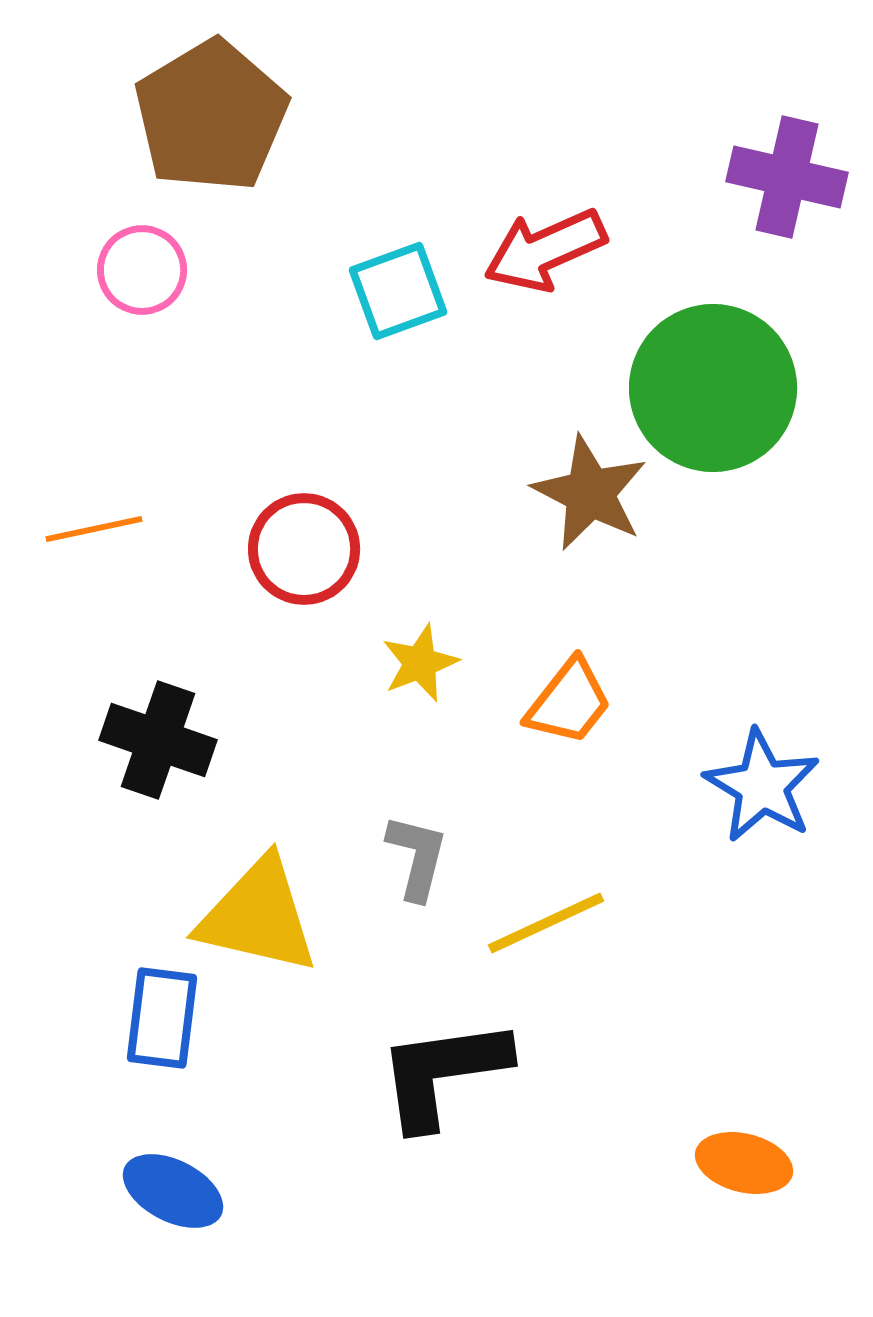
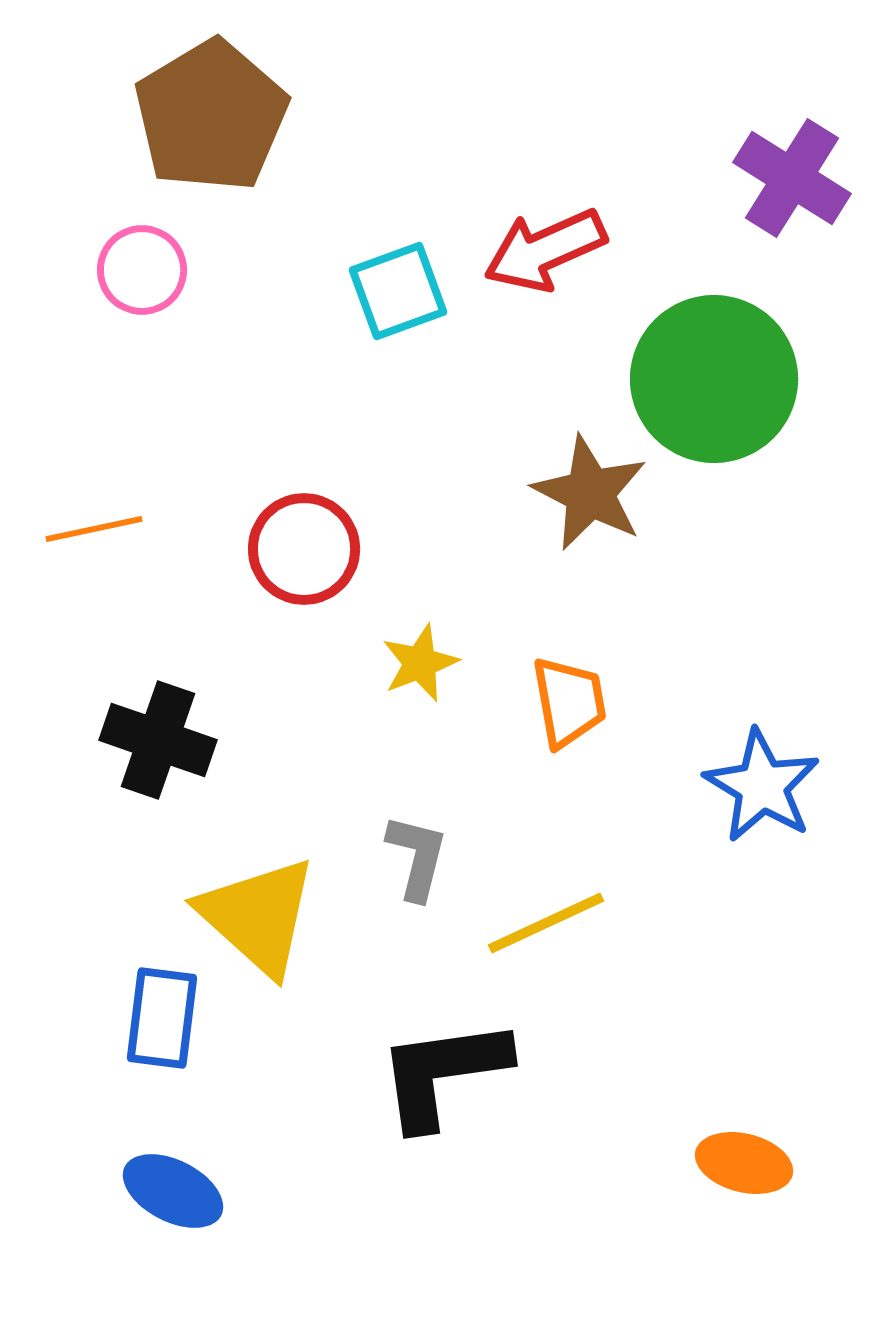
purple cross: moved 5 px right, 1 px down; rotated 19 degrees clockwise
green circle: moved 1 px right, 9 px up
orange trapezoid: rotated 48 degrees counterclockwise
yellow triangle: rotated 29 degrees clockwise
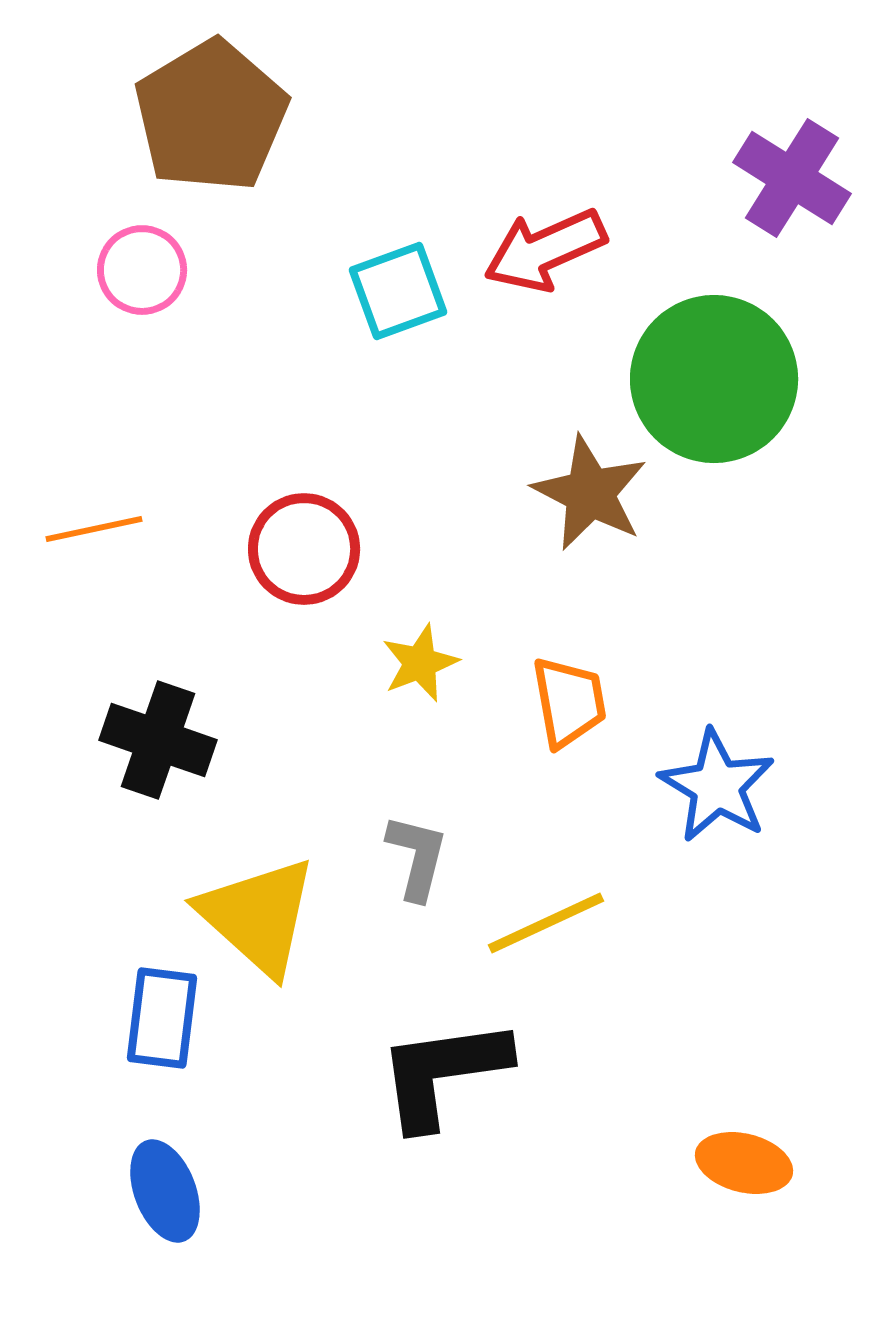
blue star: moved 45 px left
blue ellipse: moved 8 px left; rotated 42 degrees clockwise
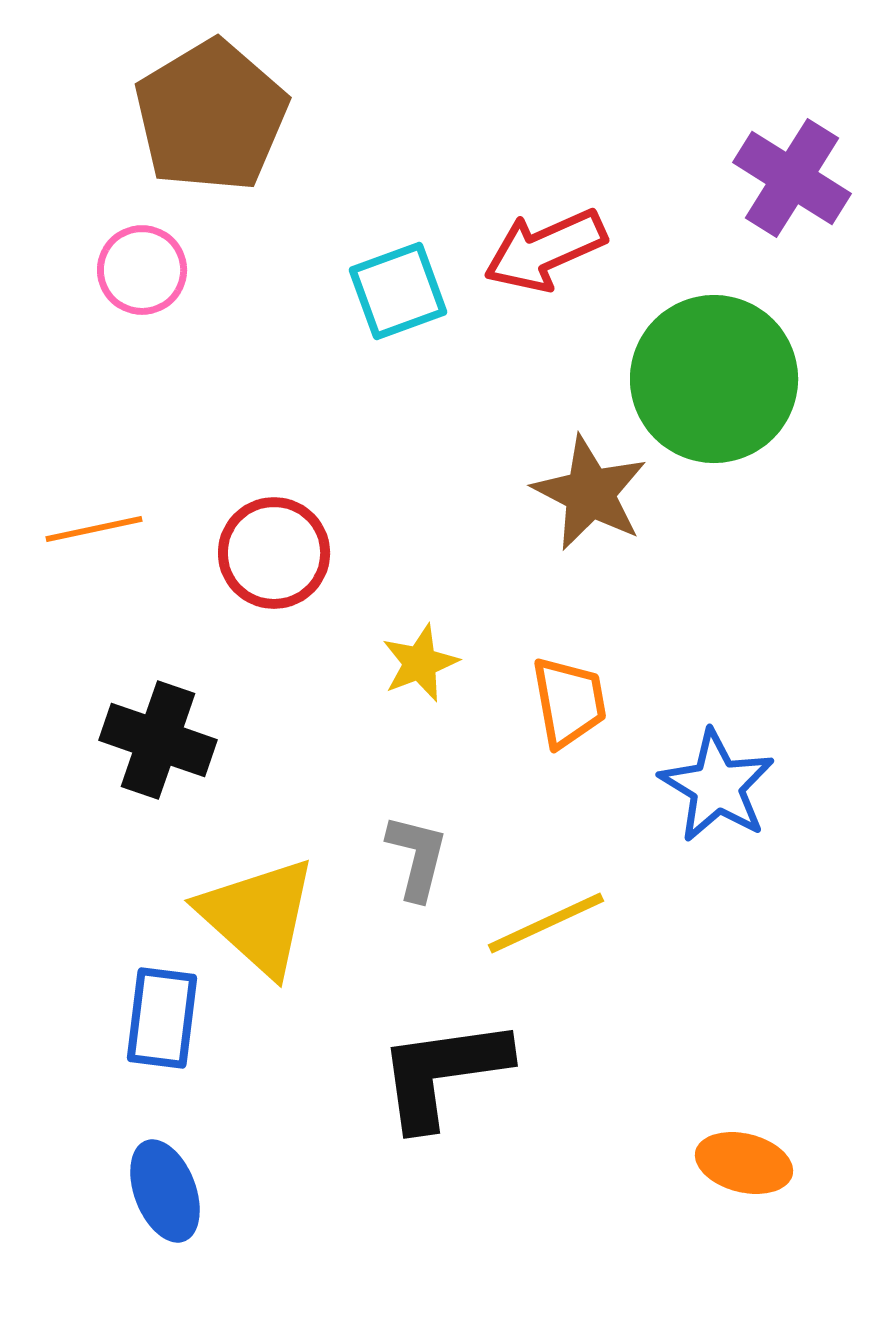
red circle: moved 30 px left, 4 px down
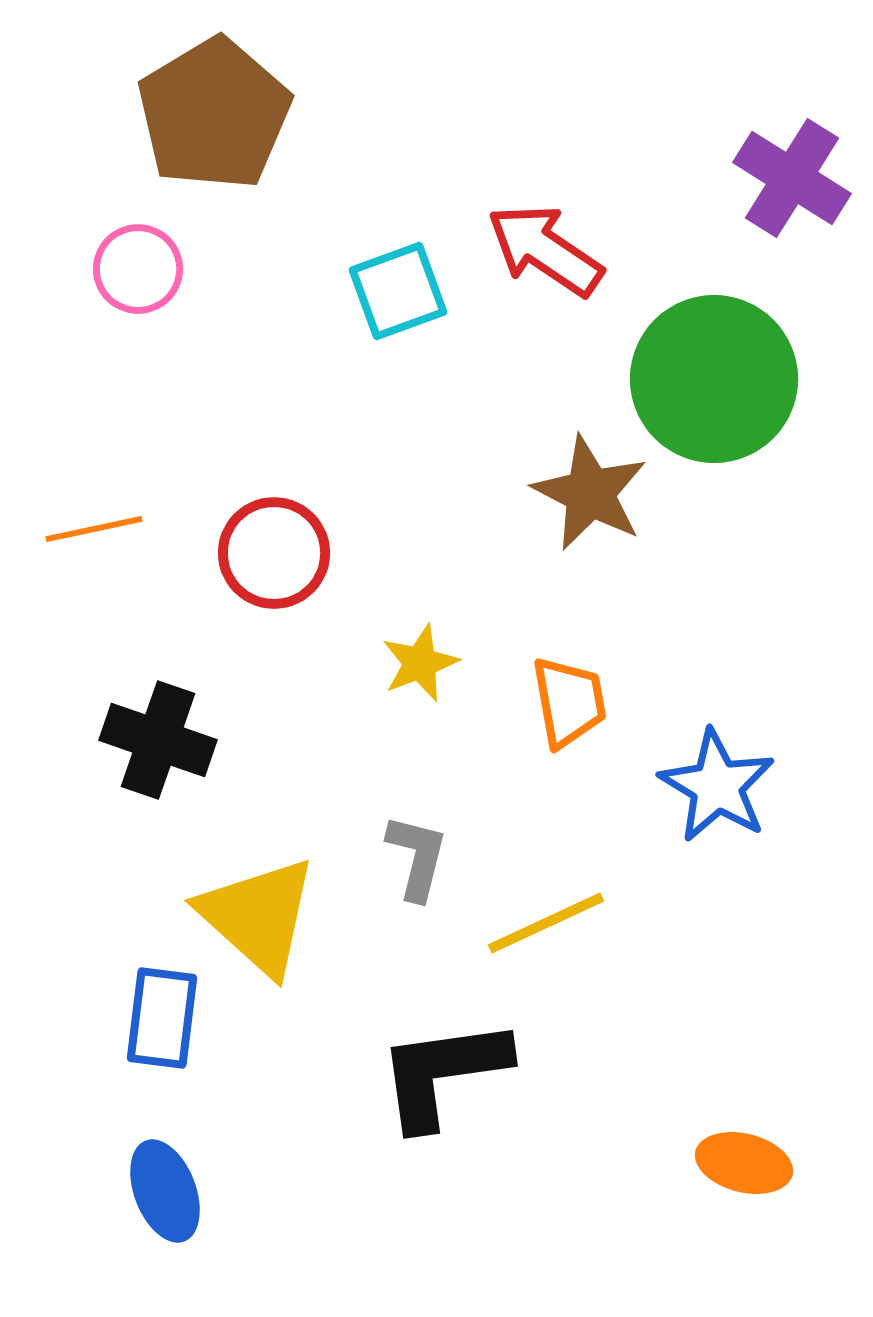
brown pentagon: moved 3 px right, 2 px up
red arrow: rotated 58 degrees clockwise
pink circle: moved 4 px left, 1 px up
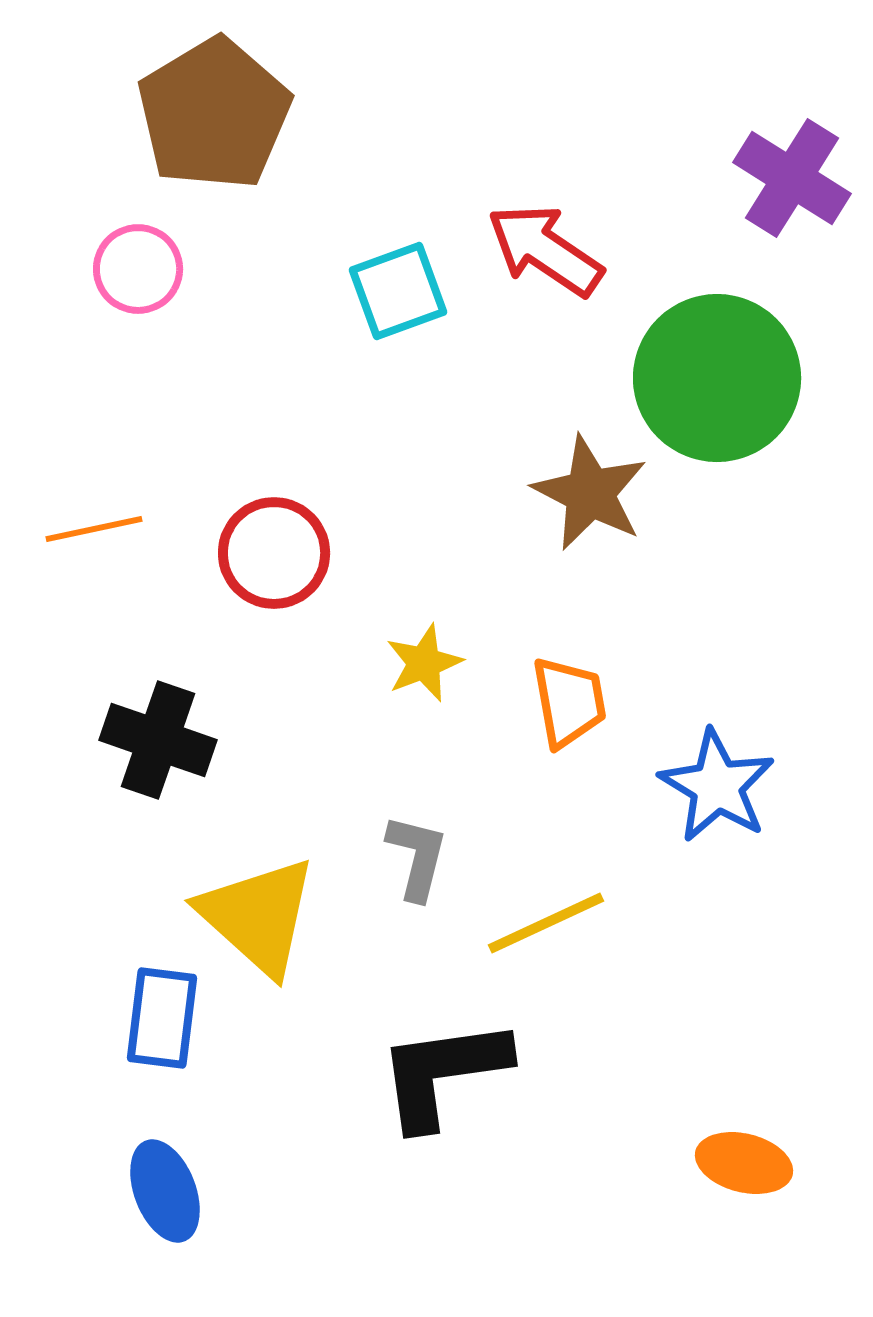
green circle: moved 3 px right, 1 px up
yellow star: moved 4 px right
